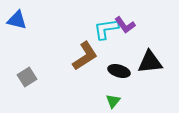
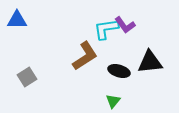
blue triangle: rotated 15 degrees counterclockwise
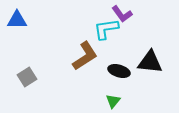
purple L-shape: moved 3 px left, 11 px up
black triangle: rotated 12 degrees clockwise
